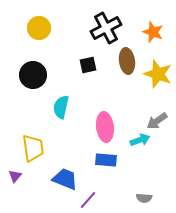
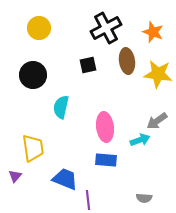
yellow star: rotated 12 degrees counterclockwise
purple line: rotated 48 degrees counterclockwise
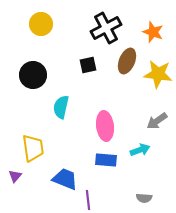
yellow circle: moved 2 px right, 4 px up
brown ellipse: rotated 30 degrees clockwise
pink ellipse: moved 1 px up
cyan arrow: moved 10 px down
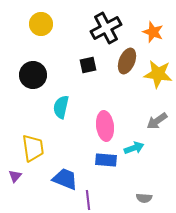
cyan arrow: moved 6 px left, 2 px up
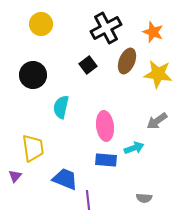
black square: rotated 24 degrees counterclockwise
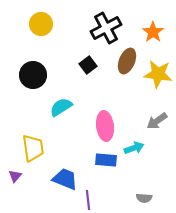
orange star: rotated 15 degrees clockwise
cyan semicircle: rotated 45 degrees clockwise
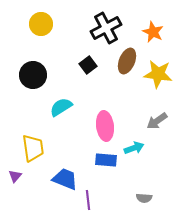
orange star: rotated 10 degrees counterclockwise
